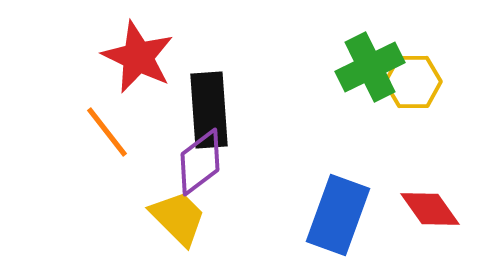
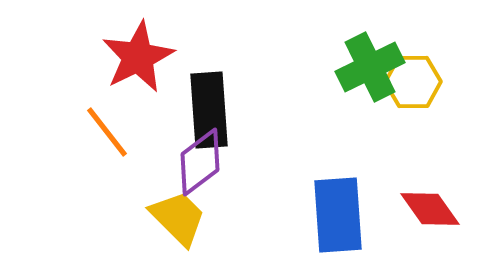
red star: rotated 20 degrees clockwise
blue rectangle: rotated 24 degrees counterclockwise
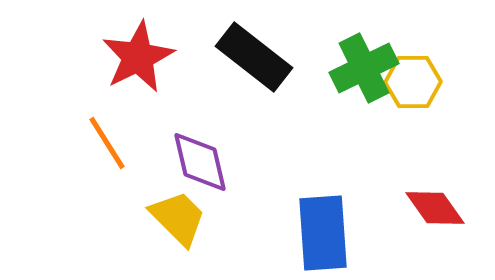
green cross: moved 6 px left, 1 px down
black rectangle: moved 45 px right, 53 px up; rotated 48 degrees counterclockwise
orange line: moved 11 px down; rotated 6 degrees clockwise
purple diamond: rotated 66 degrees counterclockwise
red diamond: moved 5 px right, 1 px up
blue rectangle: moved 15 px left, 18 px down
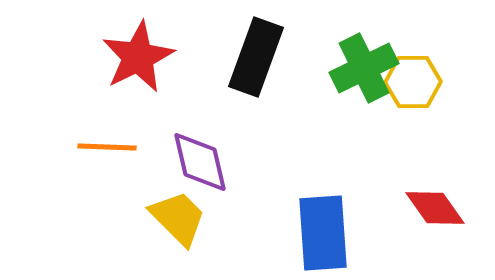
black rectangle: moved 2 px right; rotated 72 degrees clockwise
orange line: moved 4 px down; rotated 56 degrees counterclockwise
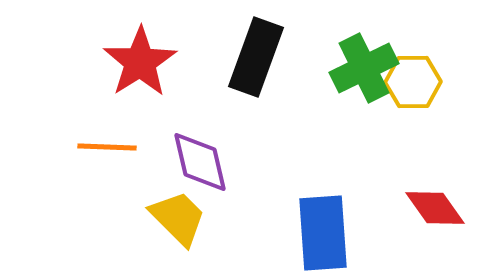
red star: moved 2 px right, 5 px down; rotated 6 degrees counterclockwise
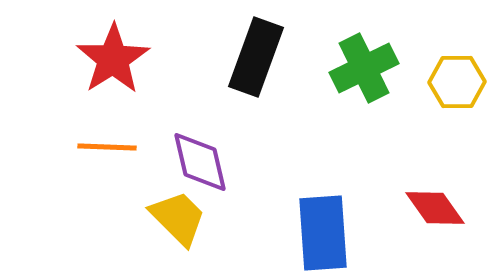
red star: moved 27 px left, 3 px up
yellow hexagon: moved 44 px right
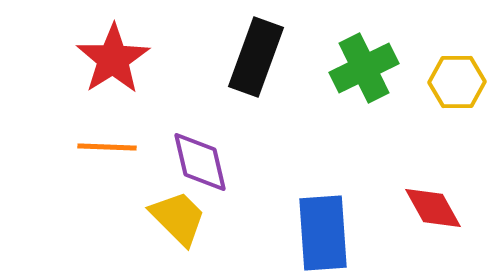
red diamond: moved 2 px left; rotated 6 degrees clockwise
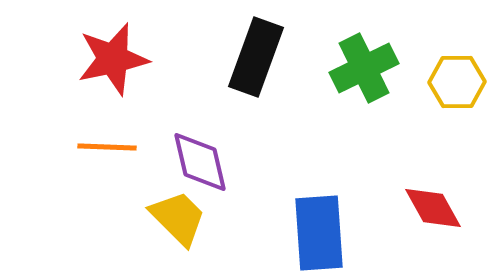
red star: rotated 20 degrees clockwise
blue rectangle: moved 4 px left
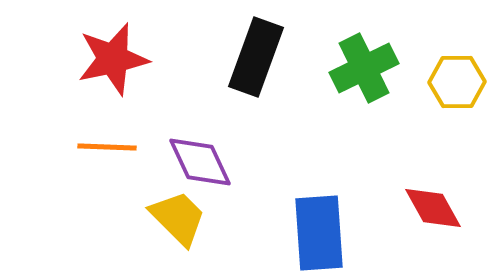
purple diamond: rotated 12 degrees counterclockwise
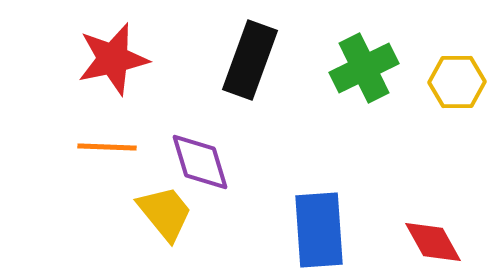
black rectangle: moved 6 px left, 3 px down
purple diamond: rotated 8 degrees clockwise
red diamond: moved 34 px down
yellow trapezoid: moved 13 px left, 5 px up; rotated 6 degrees clockwise
blue rectangle: moved 3 px up
